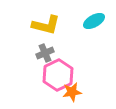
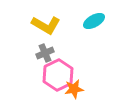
yellow L-shape: rotated 16 degrees clockwise
orange star: moved 2 px right, 3 px up
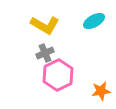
yellow L-shape: moved 1 px left
orange star: moved 27 px right, 2 px down
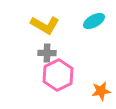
gray cross: moved 2 px right; rotated 24 degrees clockwise
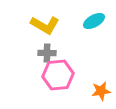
pink hexagon: rotated 20 degrees clockwise
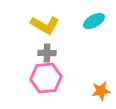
pink hexagon: moved 12 px left, 3 px down
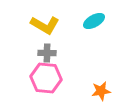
pink hexagon: rotated 12 degrees clockwise
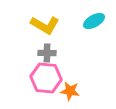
orange star: moved 31 px left; rotated 18 degrees clockwise
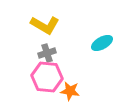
cyan ellipse: moved 8 px right, 22 px down
gray cross: rotated 18 degrees counterclockwise
pink hexagon: moved 1 px right, 1 px up
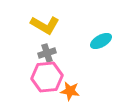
cyan ellipse: moved 1 px left, 2 px up
pink hexagon: rotated 12 degrees counterclockwise
